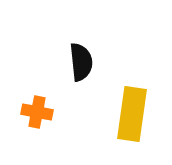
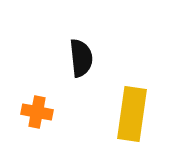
black semicircle: moved 4 px up
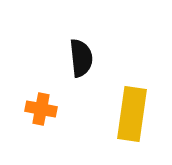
orange cross: moved 4 px right, 3 px up
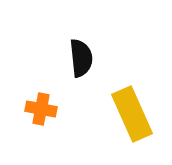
yellow rectangle: rotated 32 degrees counterclockwise
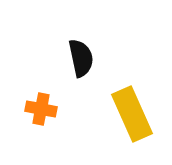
black semicircle: rotated 6 degrees counterclockwise
